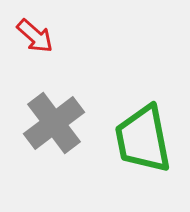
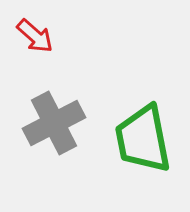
gray cross: rotated 10 degrees clockwise
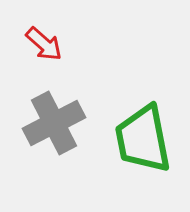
red arrow: moved 9 px right, 8 px down
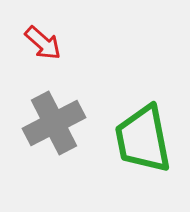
red arrow: moved 1 px left, 1 px up
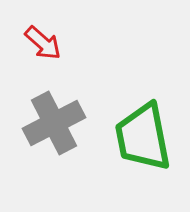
green trapezoid: moved 2 px up
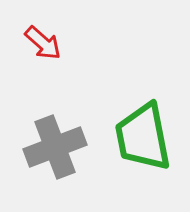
gray cross: moved 1 px right, 24 px down; rotated 6 degrees clockwise
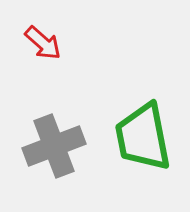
gray cross: moved 1 px left, 1 px up
